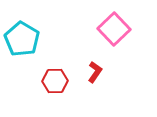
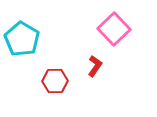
red L-shape: moved 6 px up
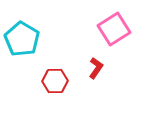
pink square: rotated 12 degrees clockwise
red L-shape: moved 1 px right, 2 px down
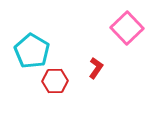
pink square: moved 13 px right, 1 px up; rotated 12 degrees counterclockwise
cyan pentagon: moved 10 px right, 12 px down
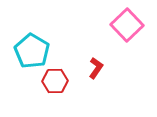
pink square: moved 3 px up
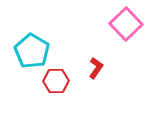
pink square: moved 1 px left, 1 px up
red hexagon: moved 1 px right
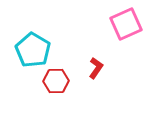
pink square: rotated 20 degrees clockwise
cyan pentagon: moved 1 px right, 1 px up
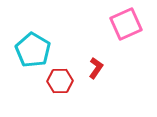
red hexagon: moved 4 px right
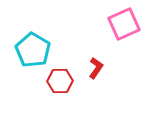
pink square: moved 2 px left
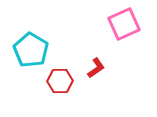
cyan pentagon: moved 2 px left
red L-shape: rotated 20 degrees clockwise
